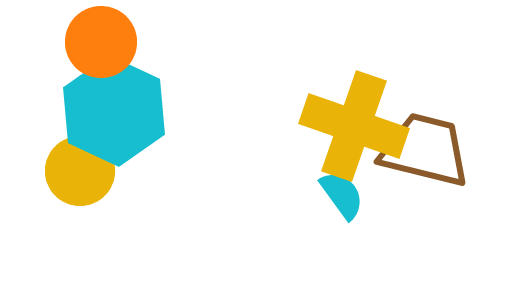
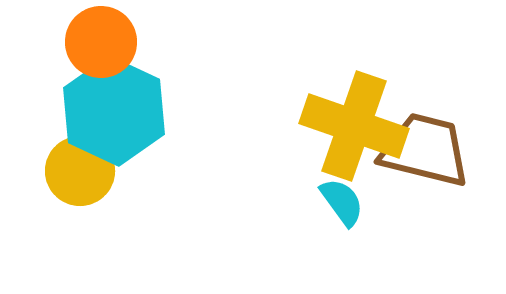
cyan semicircle: moved 7 px down
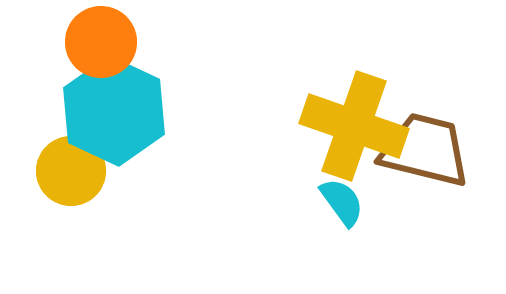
yellow circle: moved 9 px left
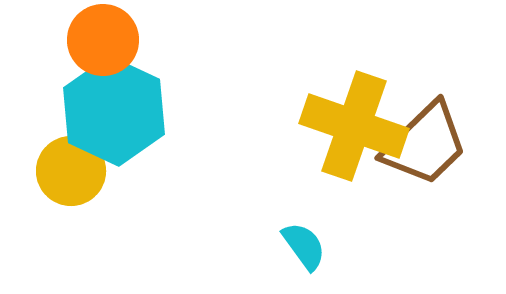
orange circle: moved 2 px right, 2 px up
brown trapezoid: moved 6 px up; rotated 122 degrees clockwise
cyan semicircle: moved 38 px left, 44 px down
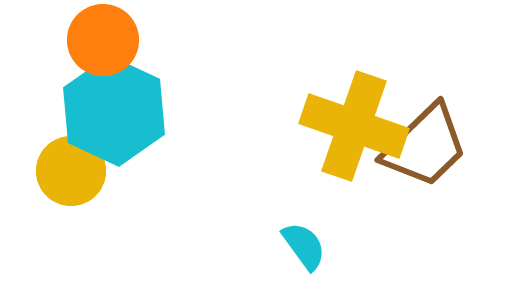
brown trapezoid: moved 2 px down
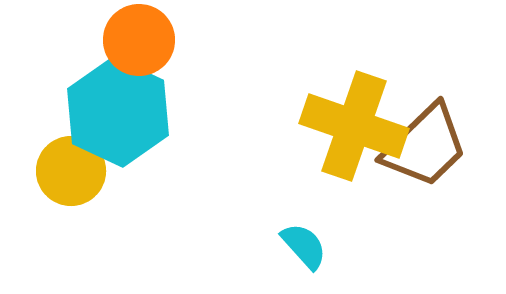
orange circle: moved 36 px right
cyan hexagon: moved 4 px right, 1 px down
cyan semicircle: rotated 6 degrees counterclockwise
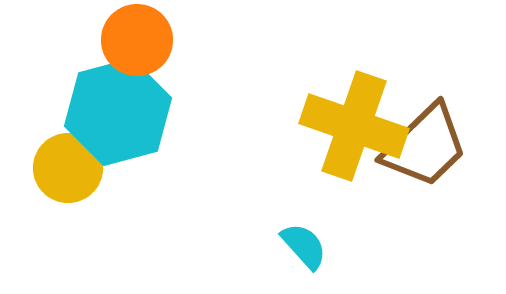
orange circle: moved 2 px left
cyan hexagon: rotated 20 degrees clockwise
yellow circle: moved 3 px left, 3 px up
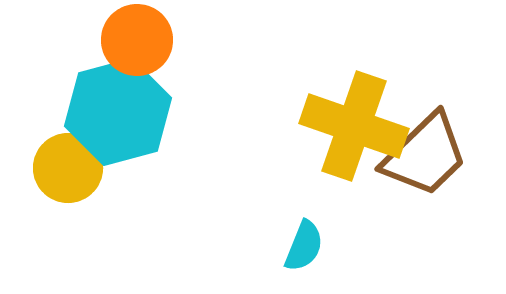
brown trapezoid: moved 9 px down
cyan semicircle: rotated 64 degrees clockwise
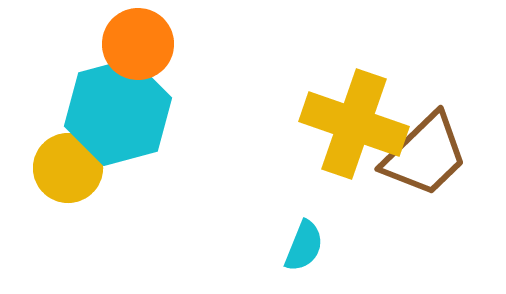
orange circle: moved 1 px right, 4 px down
yellow cross: moved 2 px up
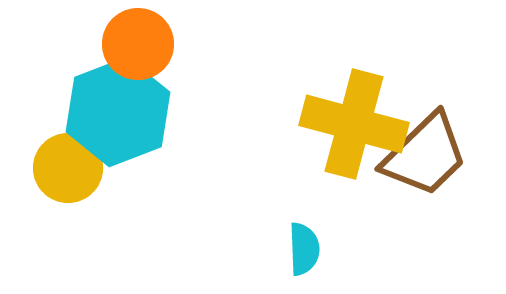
cyan hexagon: rotated 6 degrees counterclockwise
yellow cross: rotated 4 degrees counterclockwise
cyan semicircle: moved 3 px down; rotated 24 degrees counterclockwise
